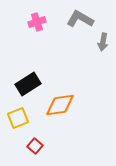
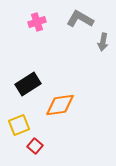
yellow square: moved 1 px right, 7 px down
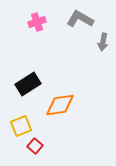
yellow square: moved 2 px right, 1 px down
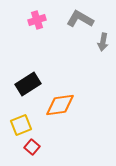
pink cross: moved 2 px up
yellow square: moved 1 px up
red square: moved 3 px left, 1 px down
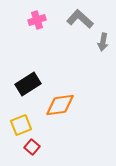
gray L-shape: rotated 12 degrees clockwise
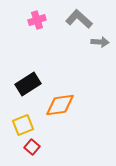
gray L-shape: moved 1 px left
gray arrow: moved 3 px left; rotated 96 degrees counterclockwise
yellow square: moved 2 px right
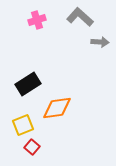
gray L-shape: moved 1 px right, 2 px up
orange diamond: moved 3 px left, 3 px down
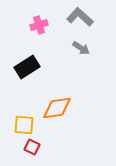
pink cross: moved 2 px right, 5 px down
gray arrow: moved 19 px left, 6 px down; rotated 30 degrees clockwise
black rectangle: moved 1 px left, 17 px up
yellow square: moved 1 px right; rotated 25 degrees clockwise
red square: rotated 14 degrees counterclockwise
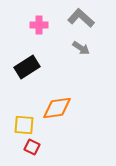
gray L-shape: moved 1 px right, 1 px down
pink cross: rotated 18 degrees clockwise
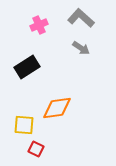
pink cross: rotated 24 degrees counterclockwise
red square: moved 4 px right, 2 px down
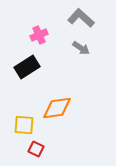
pink cross: moved 10 px down
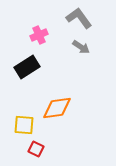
gray L-shape: moved 2 px left; rotated 12 degrees clockwise
gray arrow: moved 1 px up
